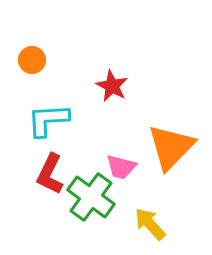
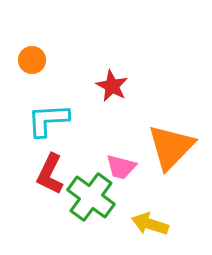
yellow arrow: rotated 30 degrees counterclockwise
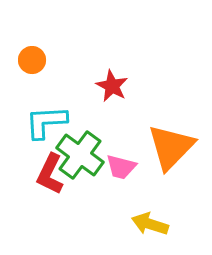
cyan L-shape: moved 2 px left, 2 px down
green cross: moved 11 px left, 42 px up
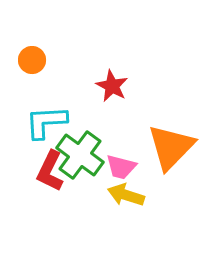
red L-shape: moved 3 px up
yellow arrow: moved 24 px left, 29 px up
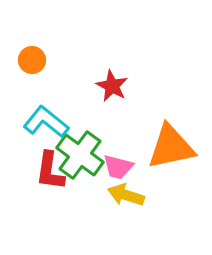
cyan L-shape: rotated 42 degrees clockwise
orange triangle: rotated 34 degrees clockwise
pink trapezoid: moved 3 px left
red L-shape: rotated 18 degrees counterclockwise
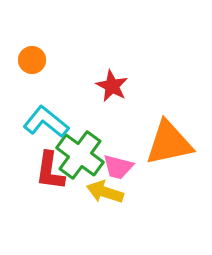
orange triangle: moved 2 px left, 4 px up
yellow arrow: moved 21 px left, 3 px up
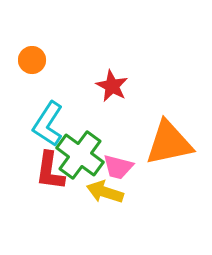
cyan L-shape: moved 2 px right, 2 px down; rotated 96 degrees counterclockwise
